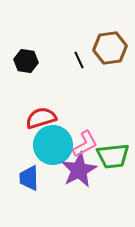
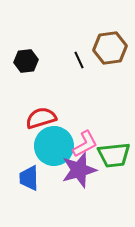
black hexagon: rotated 15 degrees counterclockwise
cyan circle: moved 1 px right, 1 px down
green trapezoid: moved 1 px right, 1 px up
purple star: rotated 12 degrees clockwise
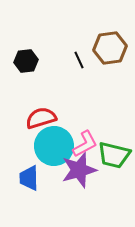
green trapezoid: rotated 20 degrees clockwise
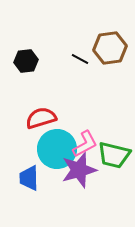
black line: moved 1 px right, 1 px up; rotated 36 degrees counterclockwise
cyan circle: moved 3 px right, 3 px down
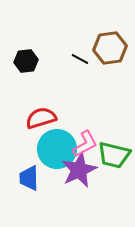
purple star: rotated 9 degrees counterclockwise
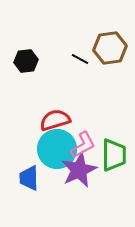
red semicircle: moved 14 px right, 2 px down
pink L-shape: moved 2 px left, 1 px down
green trapezoid: rotated 104 degrees counterclockwise
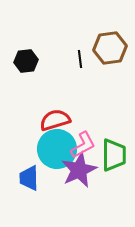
black line: rotated 54 degrees clockwise
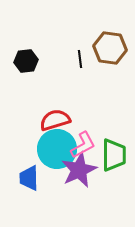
brown hexagon: rotated 16 degrees clockwise
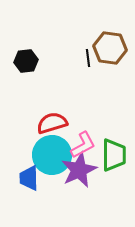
black line: moved 8 px right, 1 px up
red semicircle: moved 3 px left, 3 px down
cyan circle: moved 5 px left, 6 px down
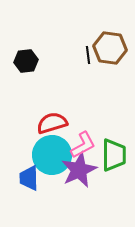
black line: moved 3 px up
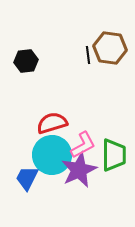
blue trapezoid: moved 2 px left; rotated 28 degrees clockwise
